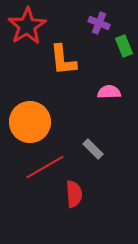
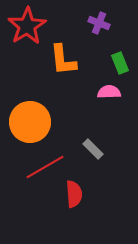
green rectangle: moved 4 px left, 17 px down
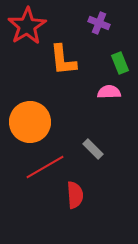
red semicircle: moved 1 px right, 1 px down
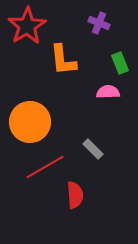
pink semicircle: moved 1 px left
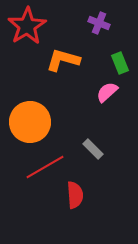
orange L-shape: rotated 112 degrees clockwise
pink semicircle: moved 1 px left; rotated 40 degrees counterclockwise
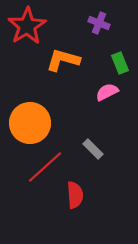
pink semicircle: rotated 15 degrees clockwise
orange circle: moved 1 px down
red line: rotated 12 degrees counterclockwise
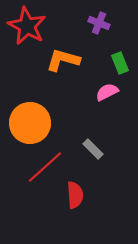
red star: rotated 12 degrees counterclockwise
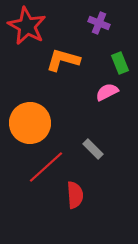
red line: moved 1 px right
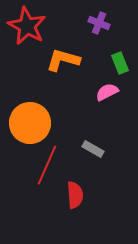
gray rectangle: rotated 15 degrees counterclockwise
red line: moved 1 px right, 2 px up; rotated 24 degrees counterclockwise
